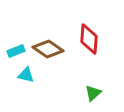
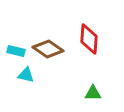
cyan rectangle: rotated 36 degrees clockwise
green triangle: rotated 42 degrees clockwise
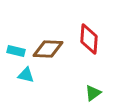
brown diamond: rotated 32 degrees counterclockwise
green triangle: rotated 36 degrees counterclockwise
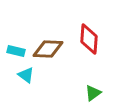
cyan triangle: rotated 24 degrees clockwise
